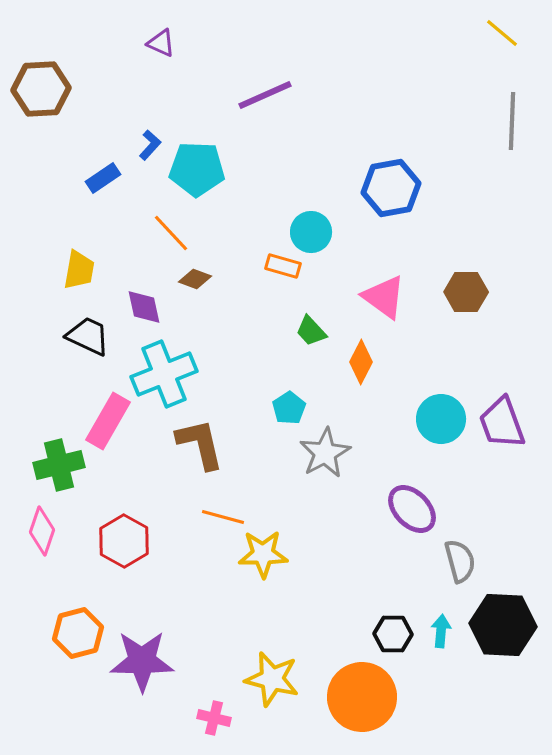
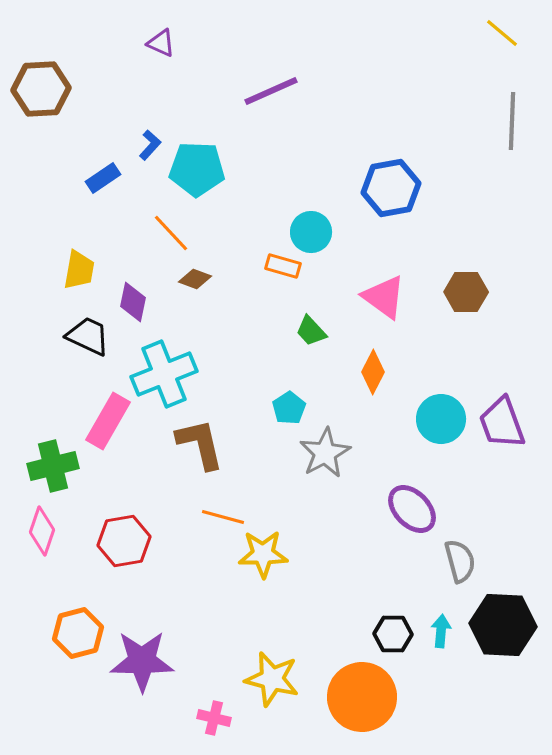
purple line at (265, 95): moved 6 px right, 4 px up
purple diamond at (144, 307): moved 11 px left, 5 px up; rotated 24 degrees clockwise
orange diamond at (361, 362): moved 12 px right, 10 px down
green cross at (59, 465): moved 6 px left, 1 px down
red hexagon at (124, 541): rotated 21 degrees clockwise
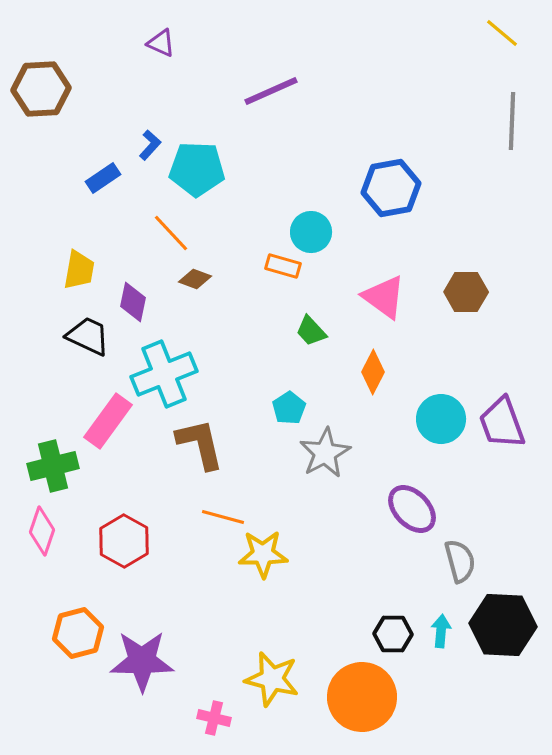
pink rectangle at (108, 421): rotated 6 degrees clockwise
red hexagon at (124, 541): rotated 21 degrees counterclockwise
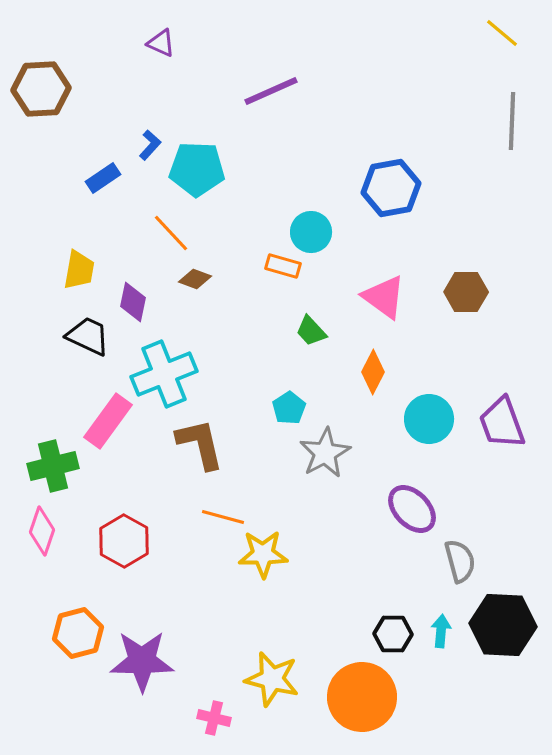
cyan circle at (441, 419): moved 12 px left
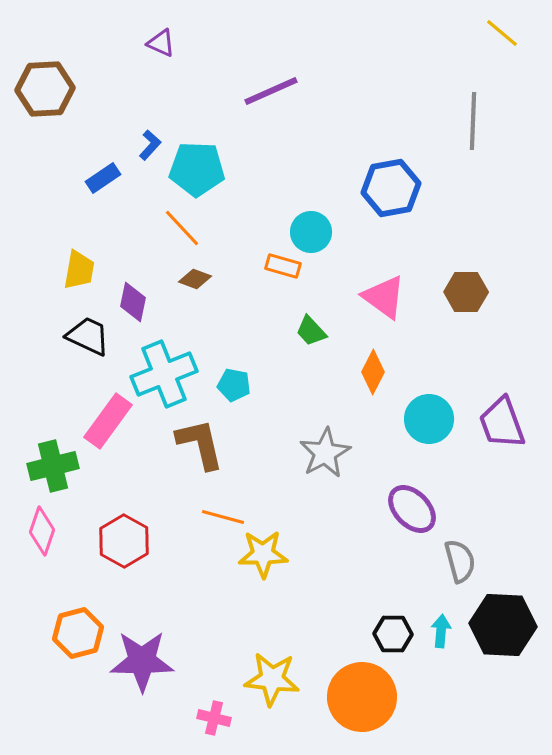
brown hexagon at (41, 89): moved 4 px right
gray line at (512, 121): moved 39 px left
orange line at (171, 233): moved 11 px right, 5 px up
cyan pentagon at (289, 408): moved 55 px left, 23 px up; rotated 28 degrees counterclockwise
yellow star at (272, 679): rotated 8 degrees counterclockwise
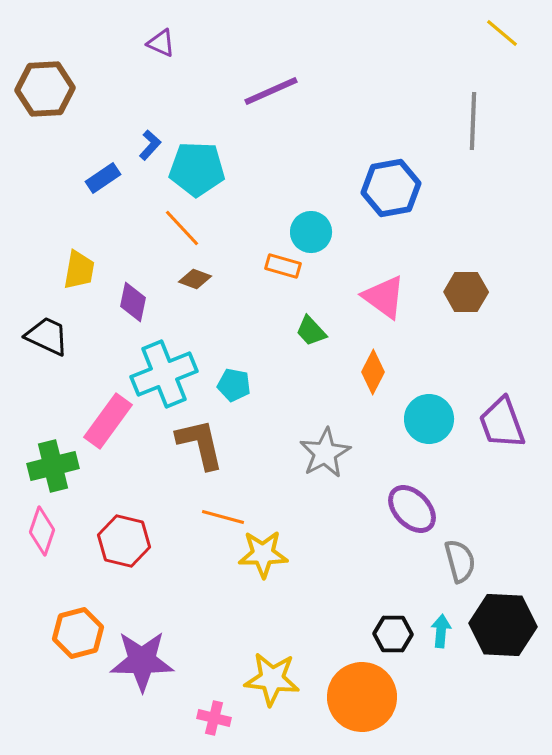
black trapezoid at (88, 336): moved 41 px left
red hexagon at (124, 541): rotated 15 degrees counterclockwise
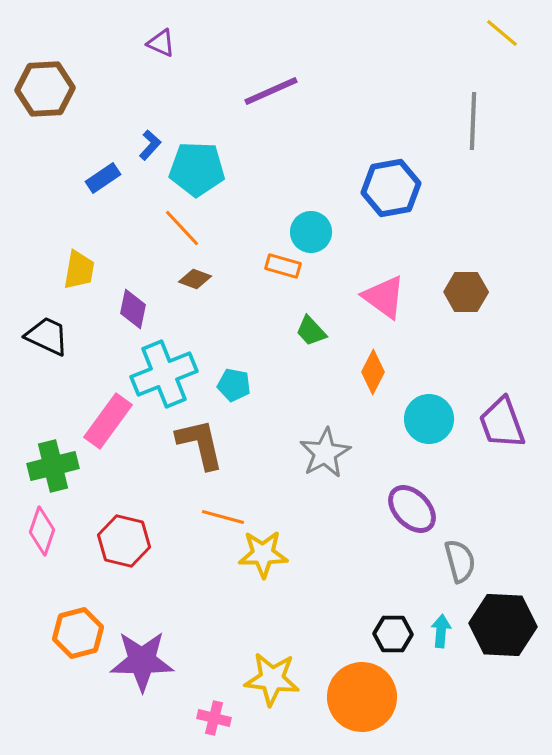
purple diamond at (133, 302): moved 7 px down
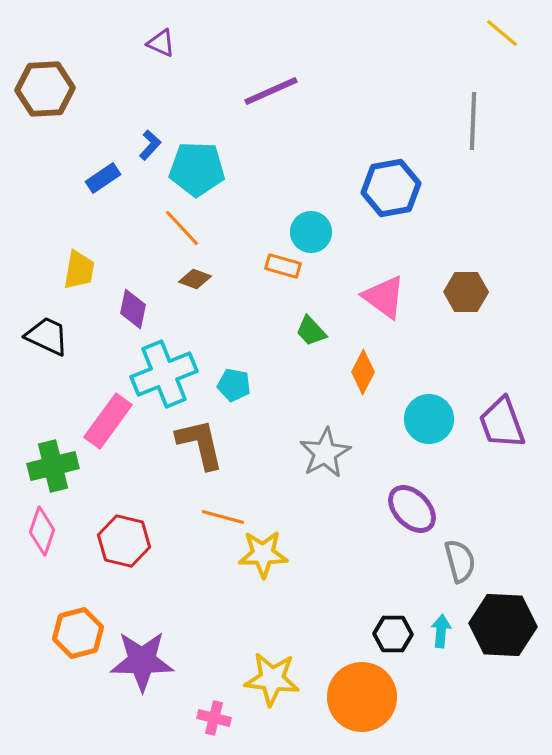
orange diamond at (373, 372): moved 10 px left
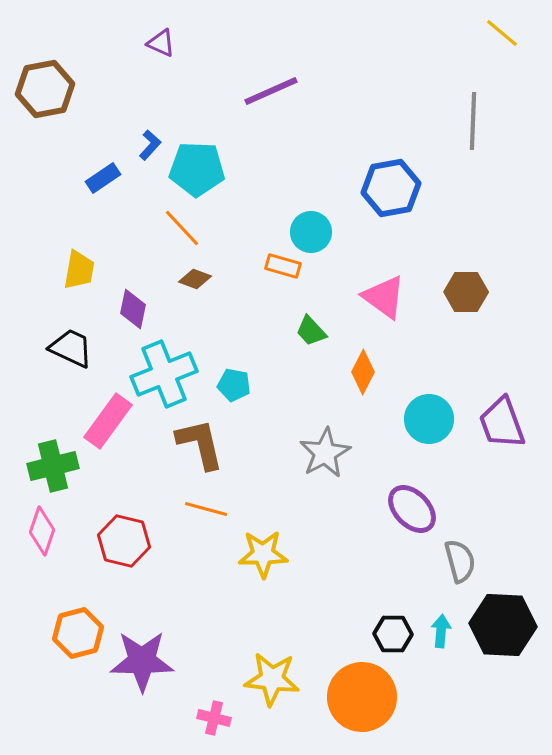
brown hexagon at (45, 89): rotated 8 degrees counterclockwise
black trapezoid at (47, 336): moved 24 px right, 12 px down
orange line at (223, 517): moved 17 px left, 8 px up
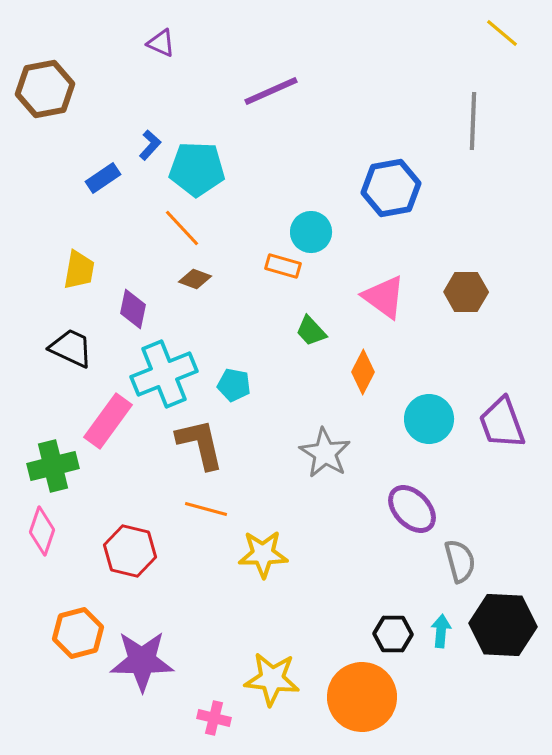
gray star at (325, 453): rotated 12 degrees counterclockwise
red hexagon at (124, 541): moved 6 px right, 10 px down
